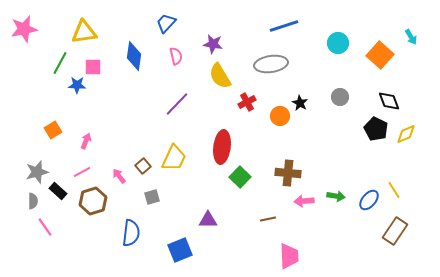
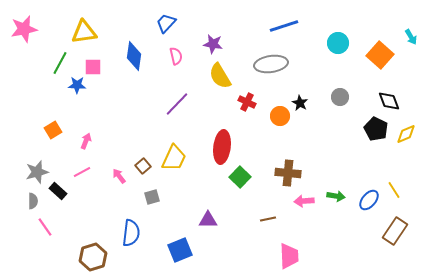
red cross at (247, 102): rotated 36 degrees counterclockwise
brown hexagon at (93, 201): moved 56 px down
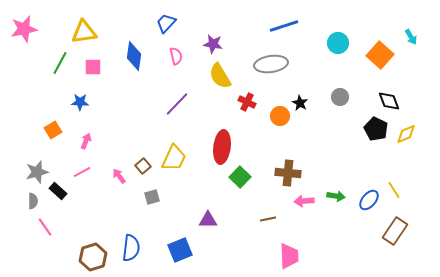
blue star at (77, 85): moved 3 px right, 17 px down
blue semicircle at (131, 233): moved 15 px down
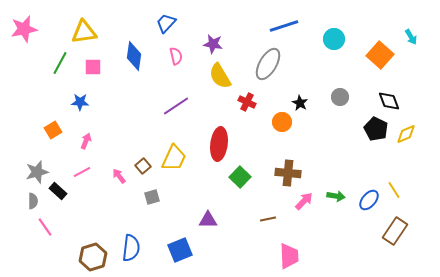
cyan circle at (338, 43): moved 4 px left, 4 px up
gray ellipse at (271, 64): moved 3 px left; rotated 52 degrees counterclockwise
purple line at (177, 104): moved 1 px left, 2 px down; rotated 12 degrees clockwise
orange circle at (280, 116): moved 2 px right, 6 px down
red ellipse at (222, 147): moved 3 px left, 3 px up
pink arrow at (304, 201): rotated 138 degrees clockwise
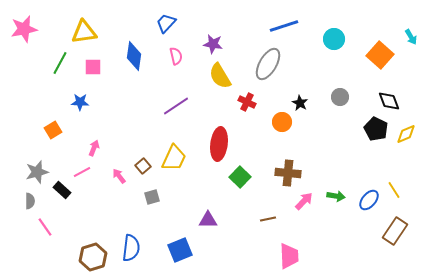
pink arrow at (86, 141): moved 8 px right, 7 px down
black rectangle at (58, 191): moved 4 px right, 1 px up
gray semicircle at (33, 201): moved 3 px left
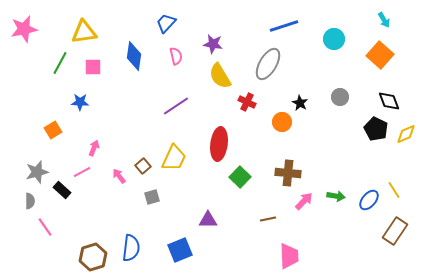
cyan arrow at (411, 37): moved 27 px left, 17 px up
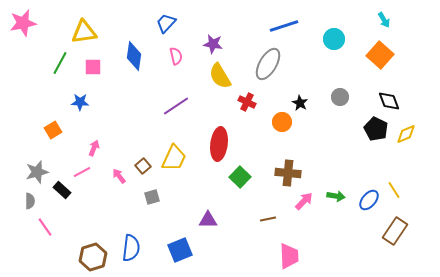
pink star at (24, 29): moved 1 px left, 6 px up
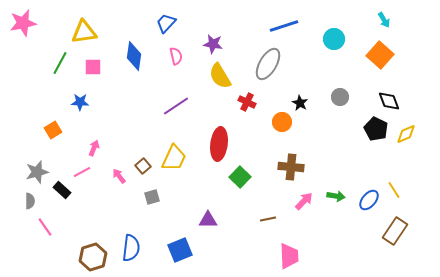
brown cross at (288, 173): moved 3 px right, 6 px up
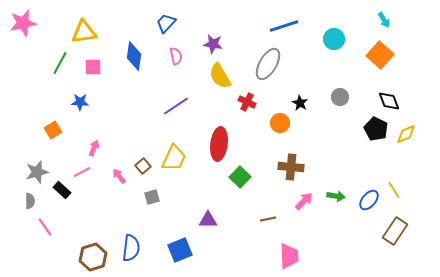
orange circle at (282, 122): moved 2 px left, 1 px down
